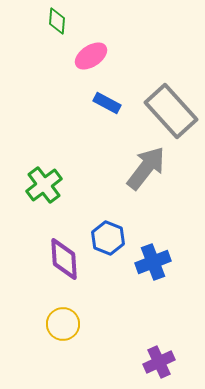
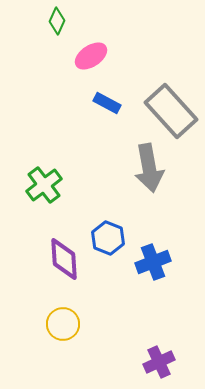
green diamond: rotated 20 degrees clockwise
gray arrow: moved 3 px right; rotated 132 degrees clockwise
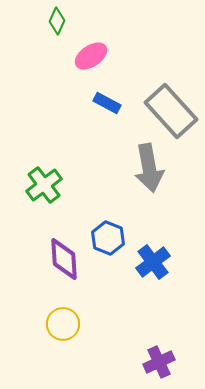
blue cross: rotated 16 degrees counterclockwise
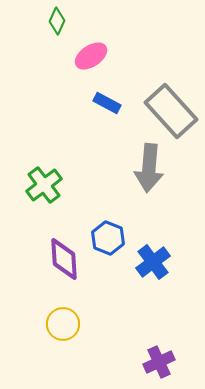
gray arrow: rotated 15 degrees clockwise
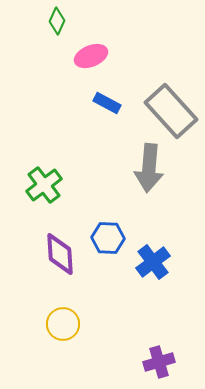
pink ellipse: rotated 12 degrees clockwise
blue hexagon: rotated 20 degrees counterclockwise
purple diamond: moved 4 px left, 5 px up
purple cross: rotated 8 degrees clockwise
